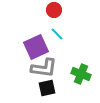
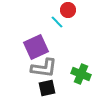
red circle: moved 14 px right
cyan line: moved 12 px up
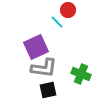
black square: moved 1 px right, 2 px down
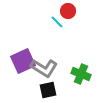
red circle: moved 1 px down
purple square: moved 13 px left, 14 px down
gray L-shape: rotated 24 degrees clockwise
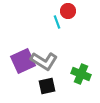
cyan line: rotated 24 degrees clockwise
gray L-shape: moved 7 px up
black square: moved 1 px left, 4 px up
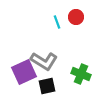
red circle: moved 8 px right, 6 px down
purple square: moved 1 px right, 11 px down
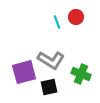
gray L-shape: moved 7 px right, 1 px up
purple square: rotated 10 degrees clockwise
black square: moved 2 px right, 1 px down
